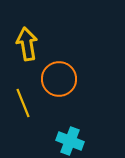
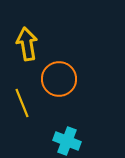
yellow line: moved 1 px left
cyan cross: moved 3 px left
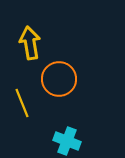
yellow arrow: moved 3 px right, 1 px up
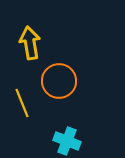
orange circle: moved 2 px down
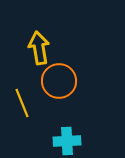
yellow arrow: moved 9 px right, 5 px down
cyan cross: rotated 24 degrees counterclockwise
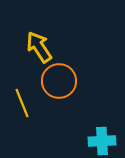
yellow arrow: moved 1 px up; rotated 24 degrees counterclockwise
cyan cross: moved 35 px right
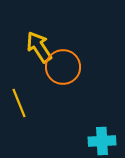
orange circle: moved 4 px right, 14 px up
yellow line: moved 3 px left
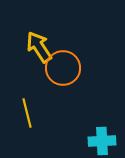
orange circle: moved 1 px down
yellow line: moved 8 px right, 10 px down; rotated 8 degrees clockwise
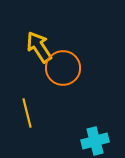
cyan cross: moved 7 px left; rotated 12 degrees counterclockwise
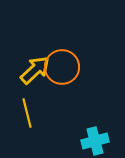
yellow arrow: moved 4 px left, 23 px down; rotated 80 degrees clockwise
orange circle: moved 1 px left, 1 px up
